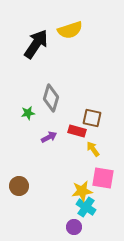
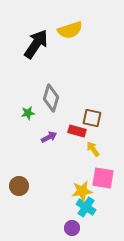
purple circle: moved 2 px left, 1 px down
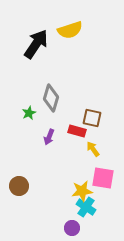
green star: moved 1 px right; rotated 16 degrees counterclockwise
purple arrow: rotated 140 degrees clockwise
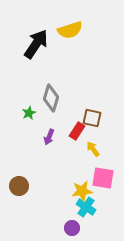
red rectangle: rotated 72 degrees counterclockwise
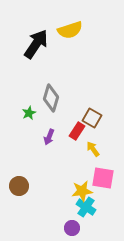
brown square: rotated 18 degrees clockwise
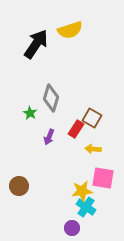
green star: moved 1 px right; rotated 16 degrees counterclockwise
red rectangle: moved 1 px left, 2 px up
yellow arrow: rotated 49 degrees counterclockwise
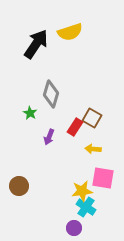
yellow semicircle: moved 2 px down
gray diamond: moved 4 px up
red rectangle: moved 1 px left, 2 px up
purple circle: moved 2 px right
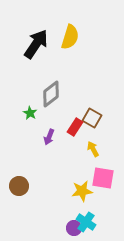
yellow semicircle: moved 5 px down; rotated 55 degrees counterclockwise
gray diamond: rotated 36 degrees clockwise
yellow arrow: rotated 56 degrees clockwise
cyan cross: moved 15 px down
